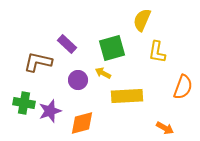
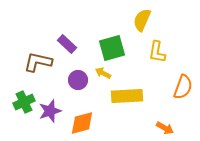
green cross: moved 1 px up; rotated 35 degrees counterclockwise
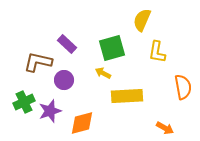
purple circle: moved 14 px left
orange semicircle: rotated 30 degrees counterclockwise
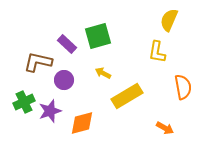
yellow semicircle: moved 27 px right
green square: moved 14 px left, 12 px up
yellow rectangle: rotated 28 degrees counterclockwise
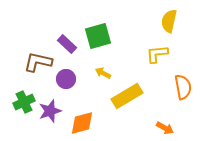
yellow semicircle: moved 1 px down; rotated 10 degrees counterclockwise
yellow L-shape: moved 2 px down; rotated 75 degrees clockwise
purple circle: moved 2 px right, 1 px up
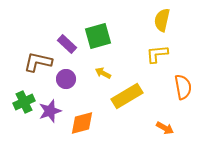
yellow semicircle: moved 7 px left, 1 px up
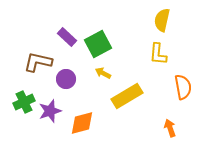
green square: moved 8 px down; rotated 12 degrees counterclockwise
purple rectangle: moved 7 px up
yellow L-shape: moved 1 px right; rotated 80 degrees counterclockwise
orange arrow: moved 5 px right; rotated 138 degrees counterclockwise
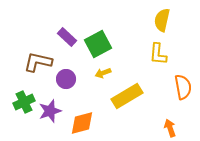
yellow arrow: rotated 49 degrees counterclockwise
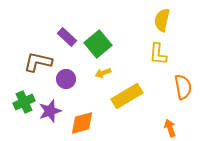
green square: rotated 12 degrees counterclockwise
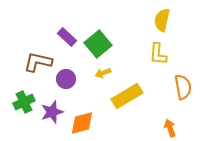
purple star: moved 2 px right, 1 px down
